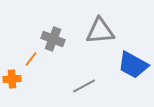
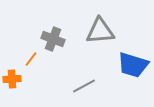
blue trapezoid: rotated 12 degrees counterclockwise
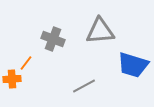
orange line: moved 5 px left, 4 px down
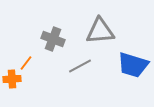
gray line: moved 4 px left, 20 px up
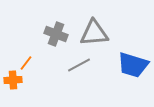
gray triangle: moved 6 px left, 2 px down
gray cross: moved 3 px right, 5 px up
gray line: moved 1 px left, 1 px up
orange cross: moved 1 px right, 1 px down
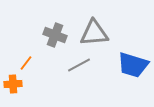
gray cross: moved 1 px left, 1 px down
orange cross: moved 4 px down
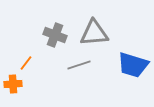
gray line: rotated 10 degrees clockwise
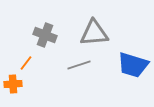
gray cross: moved 10 px left
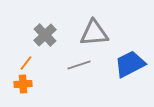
gray cross: rotated 25 degrees clockwise
blue trapezoid: moved 3 px left, 1 px up; rotated 136 degrees clockwise
orange cross: moved 10 px right
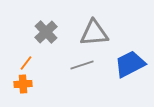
gray cross: moved 1 px right, 3 px up
gray line: moved 3 px right
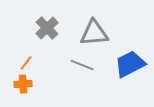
gray cross: moved 1 px right, 4 px up
gray line: rotated 40 degrees clockwise
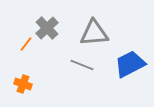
orange line: moved 19 px up
orange cross: rotated 24 degrees clockwise
